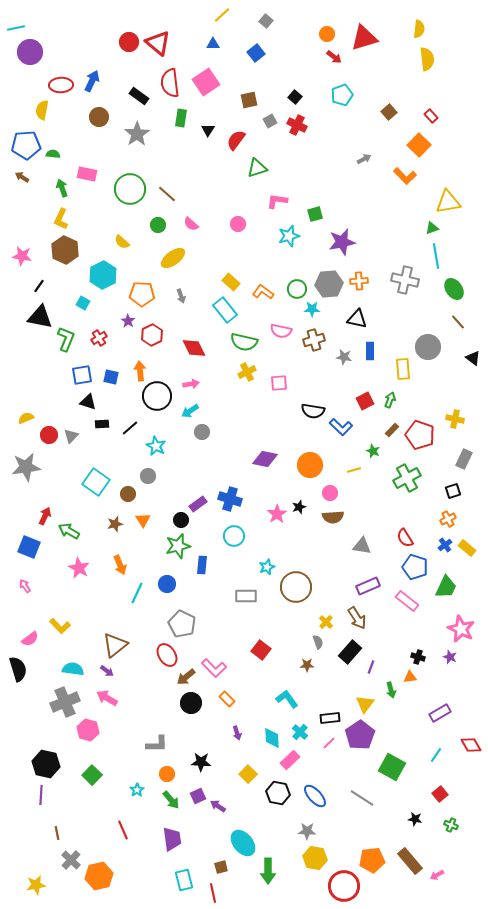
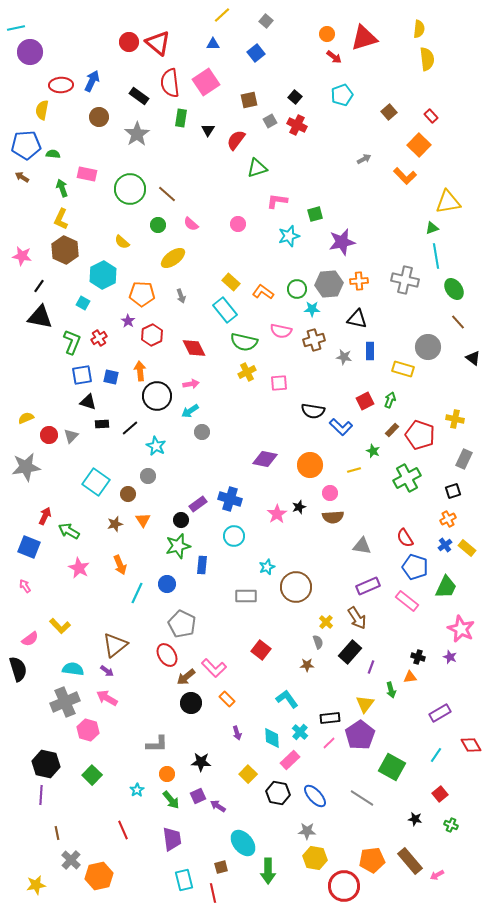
green L-shape at (66, 339): moved 6 px right, 3 px down
yellow rectangle at (403, 369): rotated 70 degrees counterclockwise
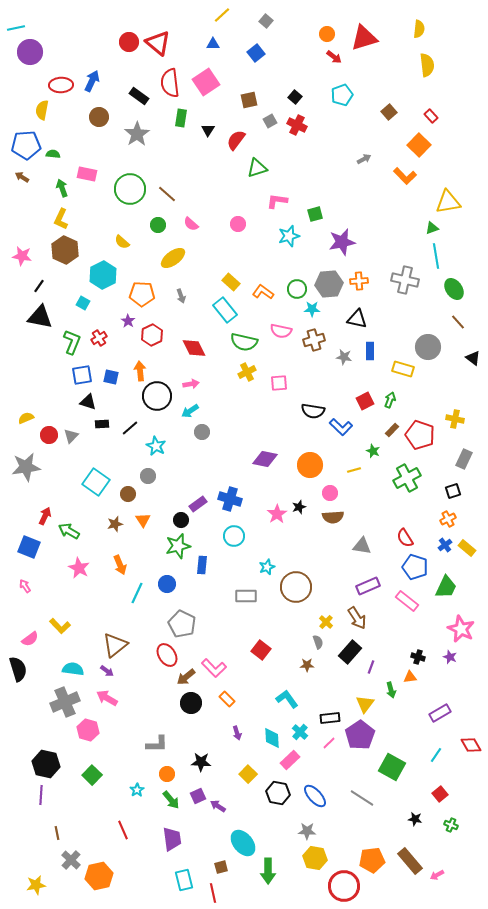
yellow semicircle at (427, 59): moved 6 px down
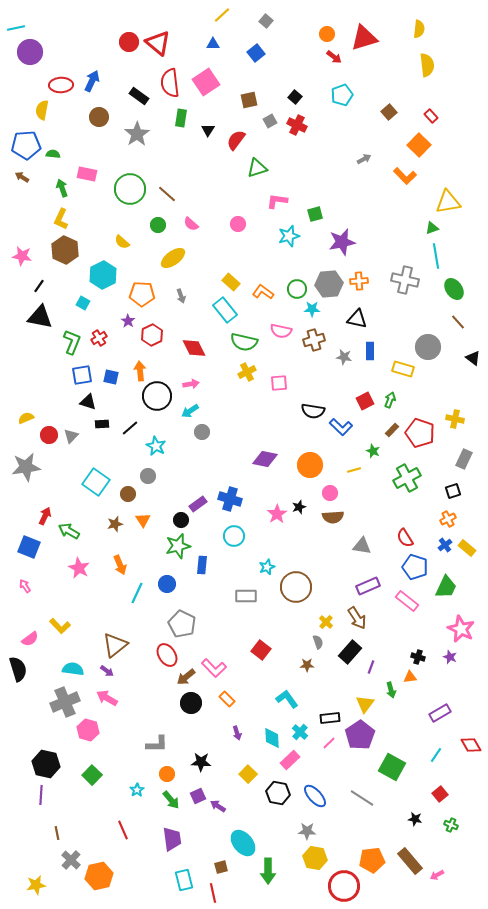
red pentagon at (420, 435): moved 2 px up
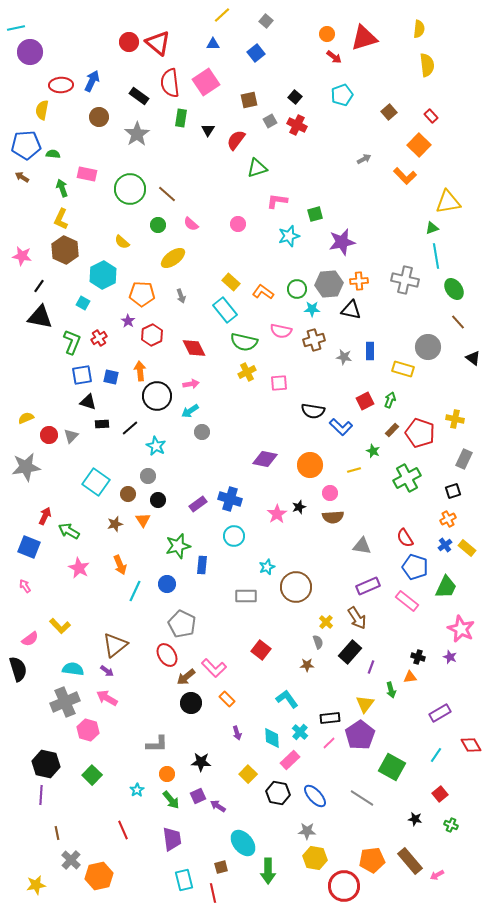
black triangle at (357, 319): moved 6 px left, 9 px up
black circle at (181, 520): moved 23 px left, 20 px up
cyan line at (137, 593): moved 2 px left, 2 px up
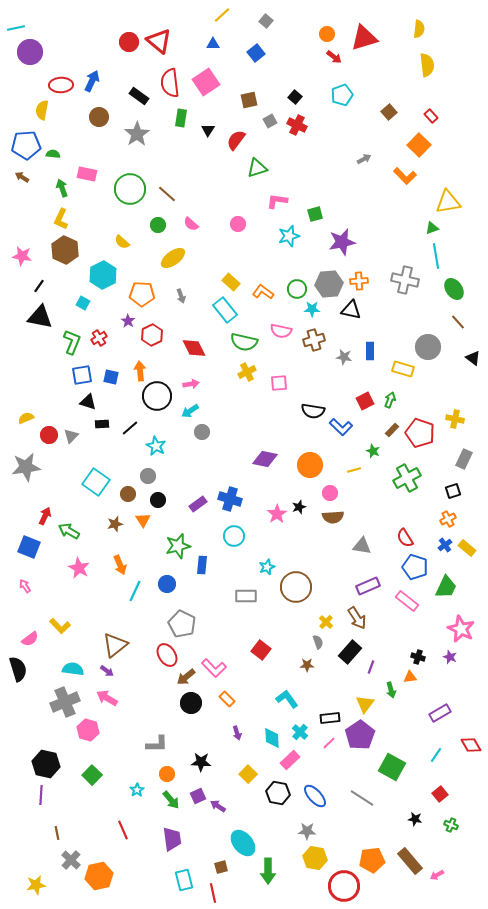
red triangle at (158, 43): moved 1 px right, 2 px up
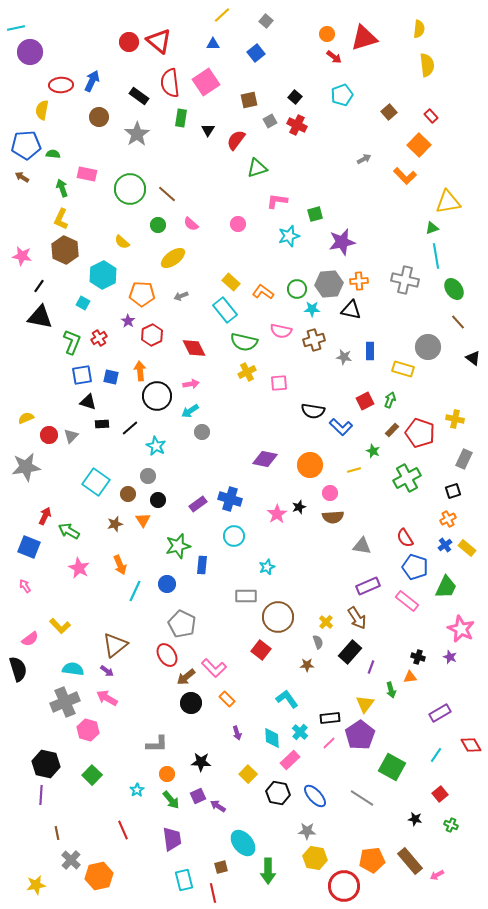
gray arrow at (181, 296): rotated 88 degrees clockwise
brown circle at (296, 587): moved 18 px left, 30 px down
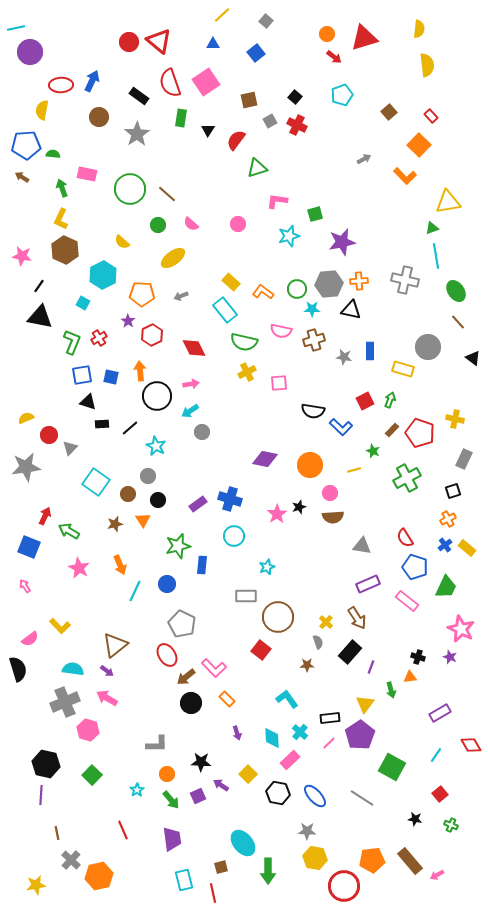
red semicircle at (170, 83): rotated 12 degrees counterclockwise
green ellipse at (454, 289): moved 2 px right, 2 px down
gray triangle at (71, 436): moved 1 px left, 12 px down
purple rectangle at (368, 586): moved 2 px up
purple arrow at (218, 806): moved 3 px right, 21 px up
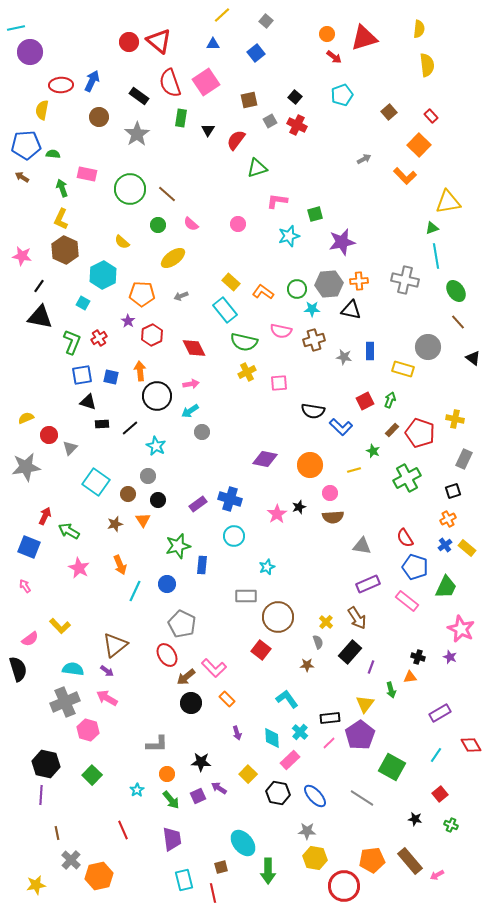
purple arrow at (221, 785): moved 2 px left, 3 px down
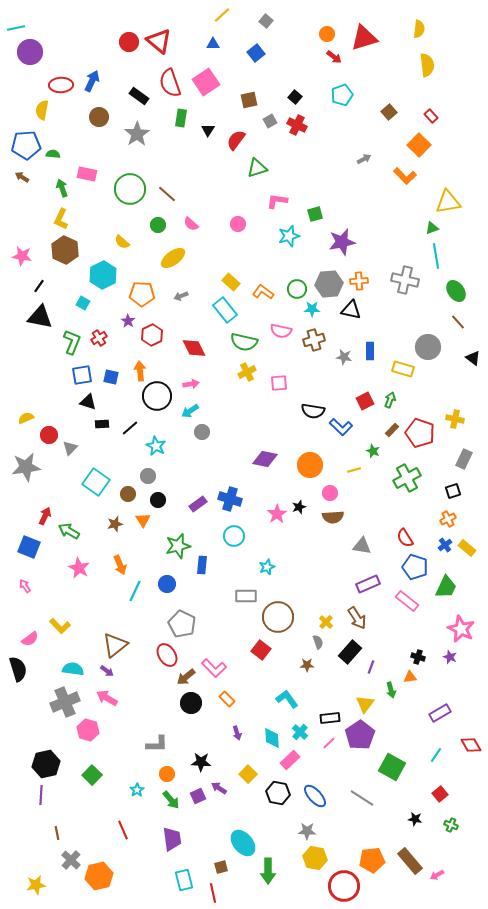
black hexagon at (46, 764): rotated 24 degrees counterclockwise
